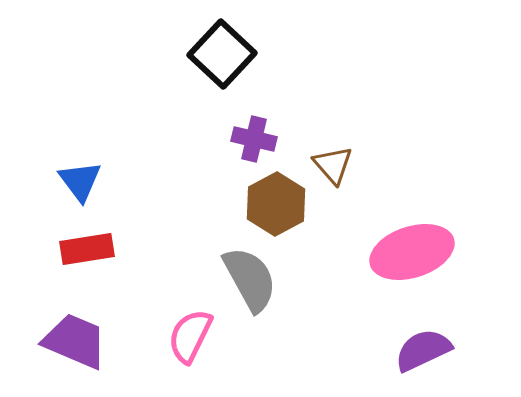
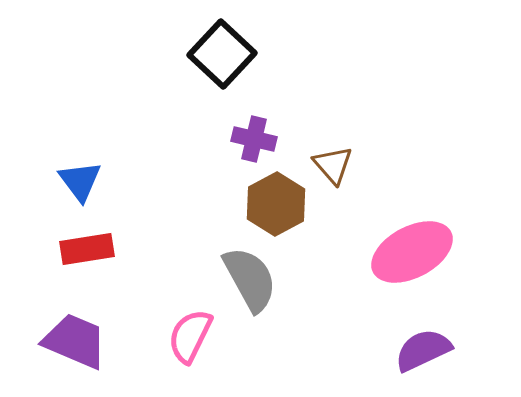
pink ellipse: rotated 10 degrees counterclockwise
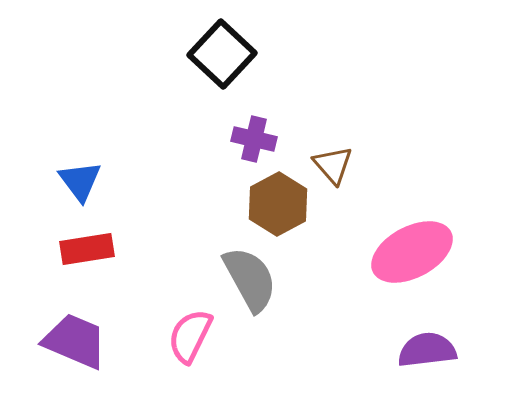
brown hexagon: moved 2 px right
purple semicircle: moved 4 px right; rotated 18 degrees clockwise
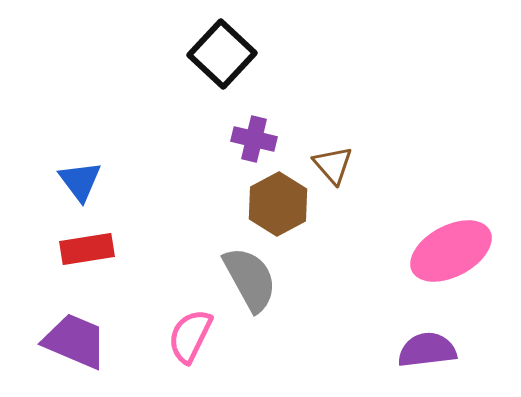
pink ellipse: moved 39 px right, 1 px up
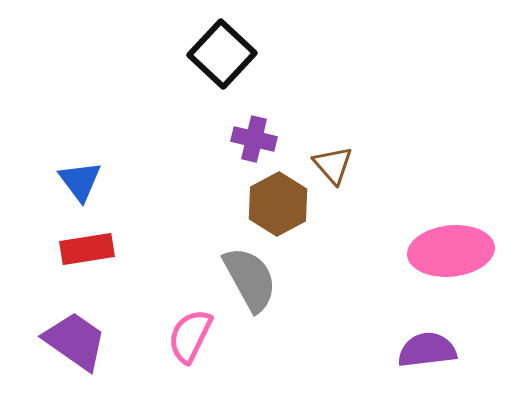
pink ellipse: rotated 22 degrees clockwise
purple trapezoid: rotated 12 degrees clockwise
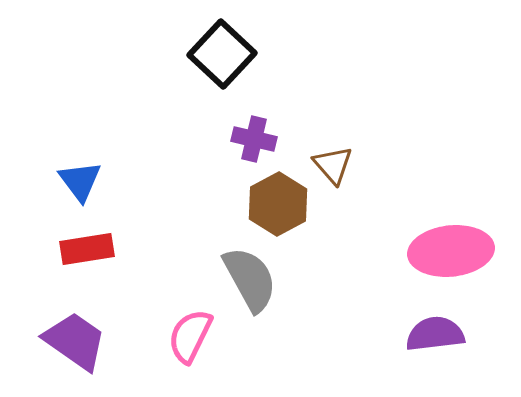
purple semicircle: moved 8 px right, 16 px up
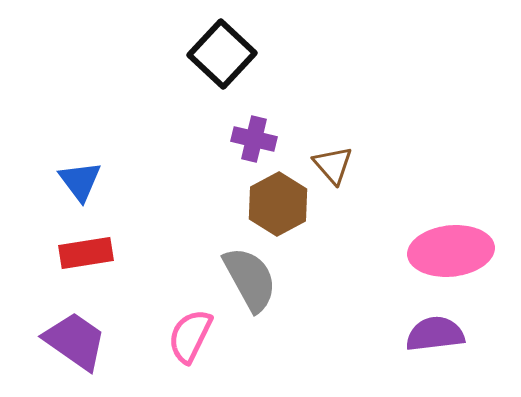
red rectangle: moved 1 px left, 4 px down
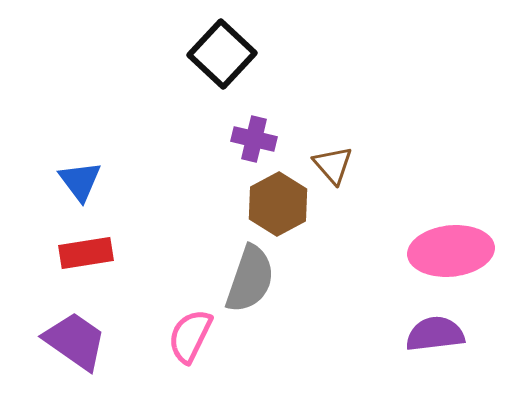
gray semicircle: rotated 48 degrees clockwise
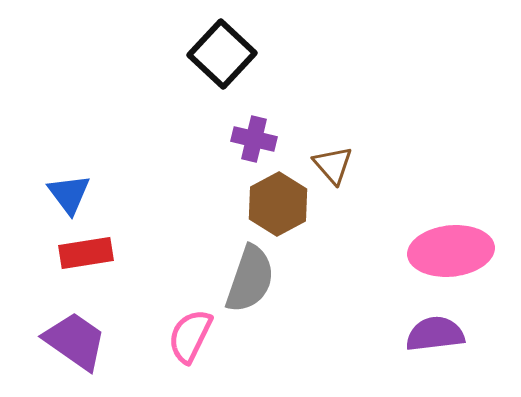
blue triangle: moved 11 px left, 13 px down
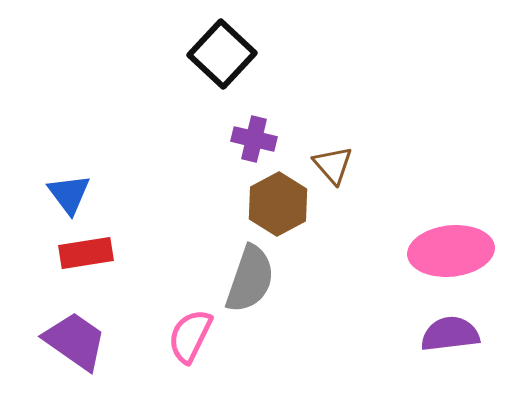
purple semicircle: moved 15 px right
